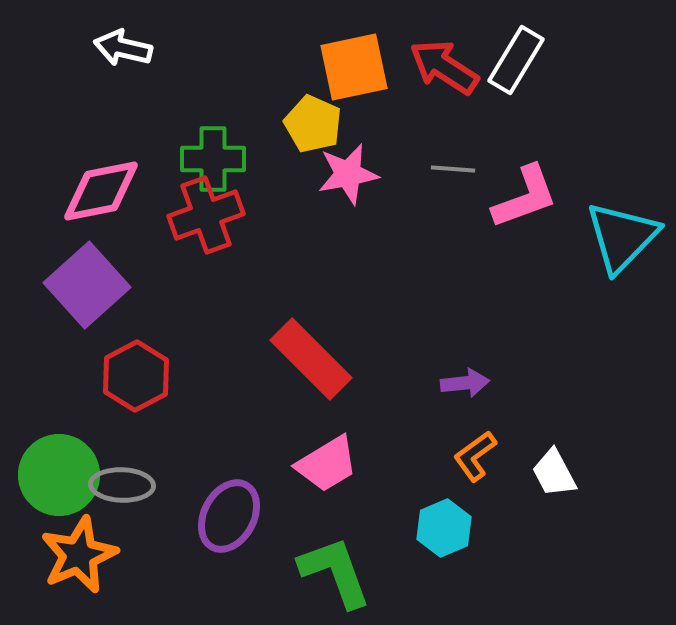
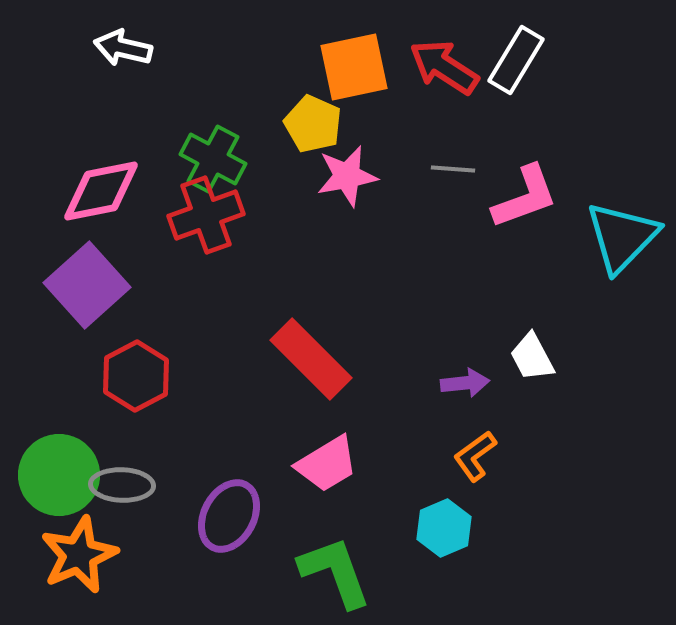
green cross: rotated 28 degrees clockwise
pink star: moved 1 px left, 2 px down
white trapezoid: moved 22 px left, 116 px up
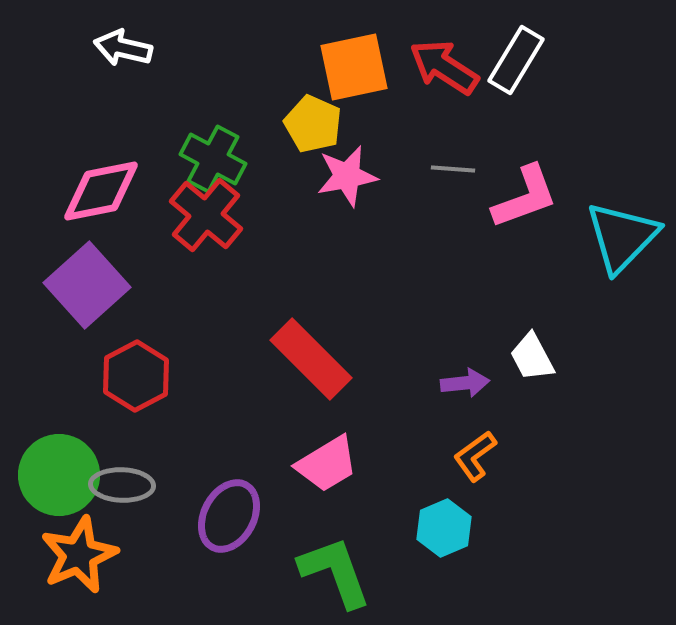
red cross: rotated 30 degrees counterclockwise
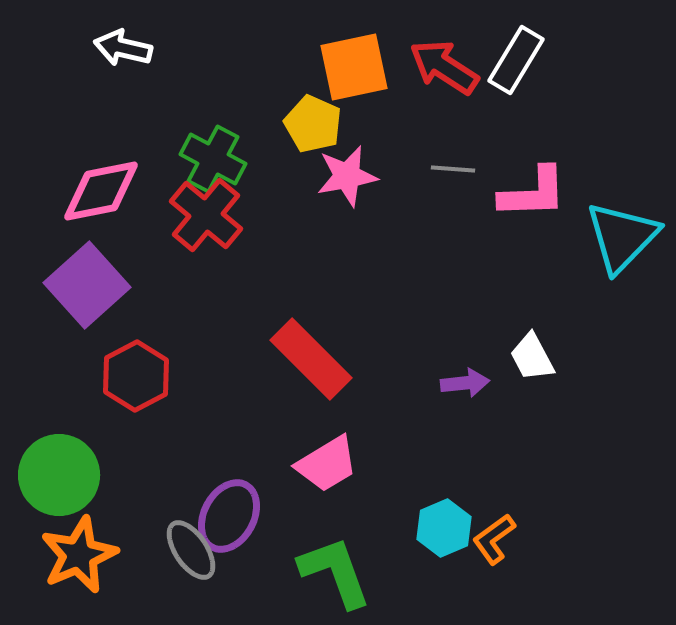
pink L-shape: moved 8 px right, 4 px up; rotated 18 degrees clockwise
orange L-shape: moved 19 px right, 83 px down
gray ellipse: moved 69 px right, 65 px down; rotated 54 degrees clockwise
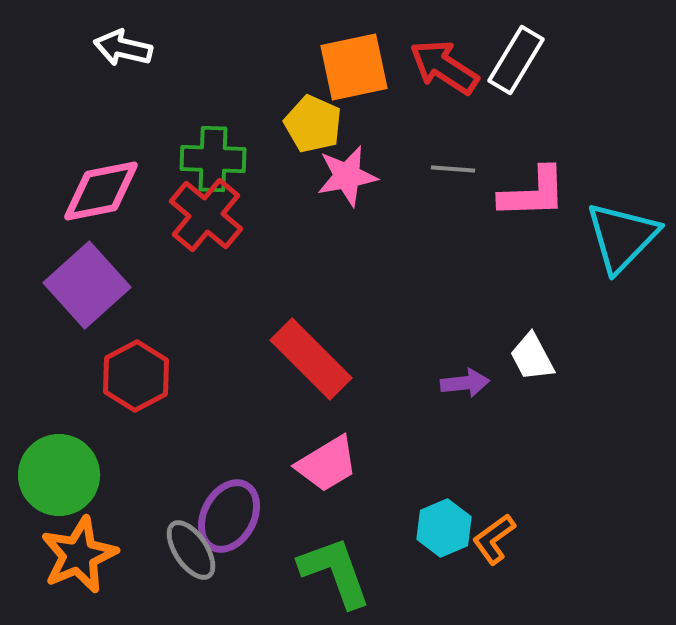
green cross: rotated 26 degrees counterclockwise
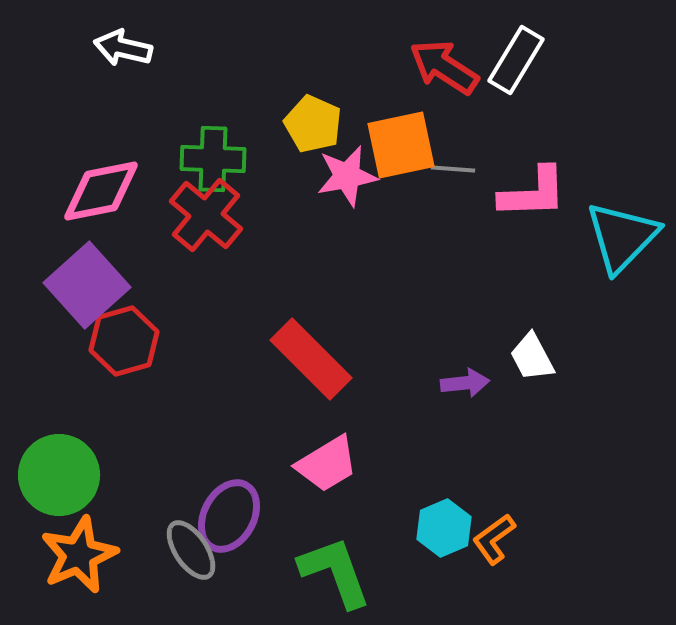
orange square: moved 47 px right, 78 px down
red hexagon: moved 12 px left, 35 px up; rotated 12 degrees clockwise
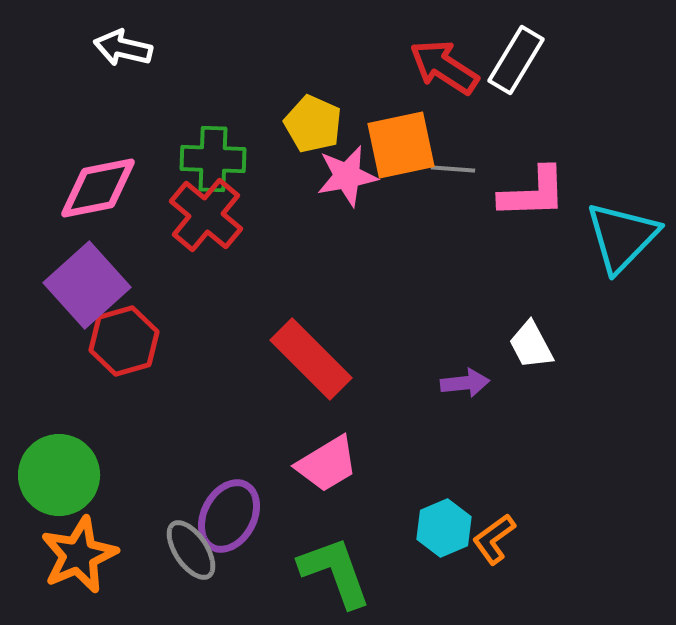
pink diamond: moved 3 px left, 3 px up
white trapezoid: moved 1 px left, 12 px up
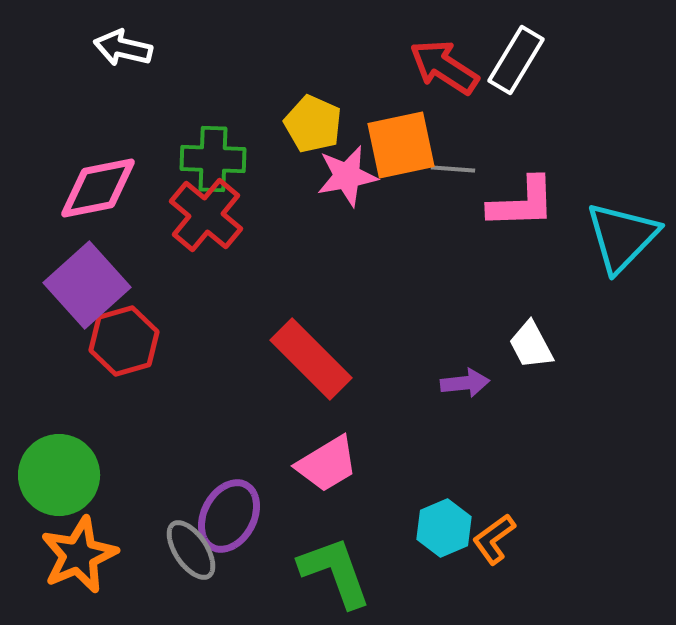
pink L-shape: moved 11 px left, 10 px down
